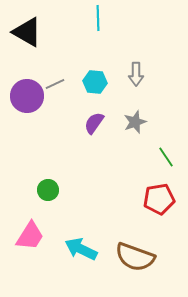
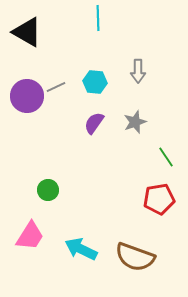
gray arrow: moved 2 px right, 3 px up
gray line: moved 1 px right, 3 px down
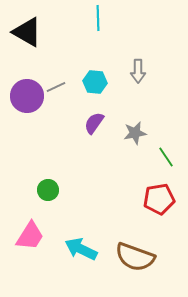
gray star: moved 11 px down; rotated 10 degrees clockwise
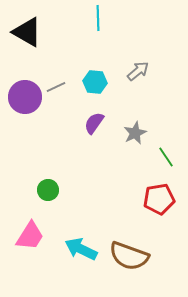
gray arrow: rotated 130 degrees counterclockwise
purple circle: moved 2 px left, 1 px down
gray star: rotated 15 degrees counterclockwise
brown semicircle: moved 6 px left, 1 px up
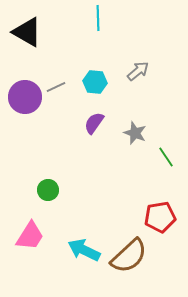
gray star: rotated 25 degrees counterclockwise
red pentagon: moved 1 px right, 18 px down
cyan arrow: moved 3 px right, 1 px down
brown semicircle: rotated 63 degrees counterclockwise
